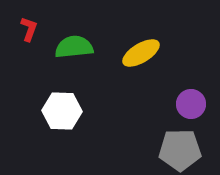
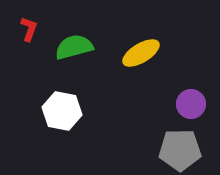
green semicircle: rotated 9 degrees counterclockwise
white hexagon: rotated 9 degrees clockwise
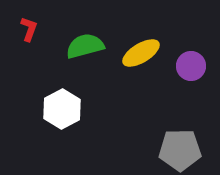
green semicircle: moved 11 px right, 1 px up
purple circle: moved 38 px up
white hexagon: moved 2 px up; rotated 21 degrees clockwise
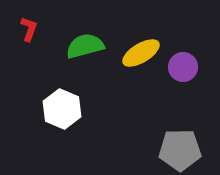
purple circle: moved 8 px left, 1 px down
white hexagon: rotated 9 degrees counterclockwise
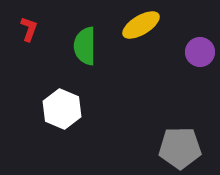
green semicircle: rotated 75 degrees counterclockwise
yellow ellipse: moved 28 px up
purple circle: moved 17 px right, 15 px up
gray pentagon: moved 2 px up
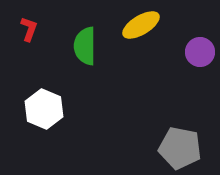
white hexagon: moved 18 px left
gray pentagon: rotated 12 degrees clockwise
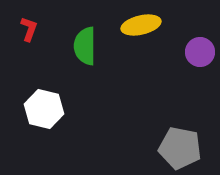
yellow ellipse: rotated 18 degrees clockwise
white hexagon: rotated 9 degrees counterclockwise
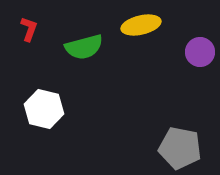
green semicircle: moved 1 px left, 1 px down; rotated 105 degrees counterclockwise
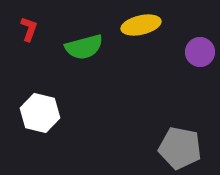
white hexagon: moved 4 px left, 4 px down
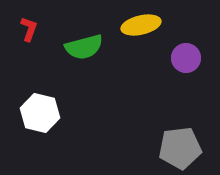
purple circle: moved 14 px left, 6 px down
gray pentagon: rotated 18 degrees counterclockwise
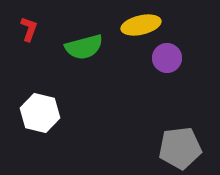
purple circle: moved 19 px left
